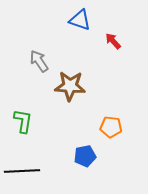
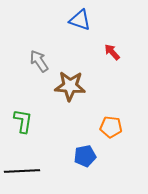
red arrow: moved 1 px left, 11 px down
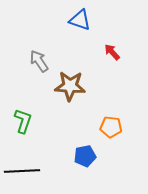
green L-shape: rotated 10 degrees clockwise
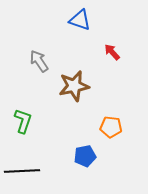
brown star: moved 4 px right; rotated 16 degrees counterclockwise
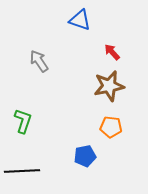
brown star: moved 35 px right
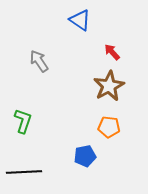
blue triangle: rotated 15 degrees clockwise
brown star: rotated 16 degrees counterclockwise
orange pentagon: moved 2 px left
black line: moved 2 px right, 1 px down
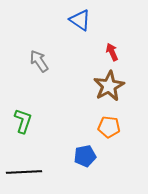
red arrow: rotated 18 degrees clockwise
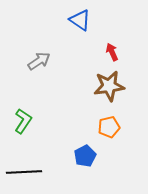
gray arrow: rotated 90 degrees clockwise
brown star: rotated 20 degrees clockwise
green L-shape: rotated 15 degrees clockwise
orange pentagon: rotated 20 degrees counterclockwise
blue pentagon: rotated 15 degrees counterclockwise
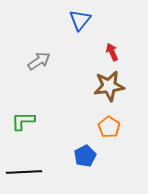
blue triangle: rotated 35 degrees clockwise
green L-shape: rotated 125 degrees counterclockwise
orange pentagon: rotated 25 degrees counterclockwise
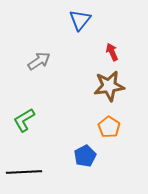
green L-shape: moved 1 px right, 1 px up; rotated 30 degrees counterclockwise
